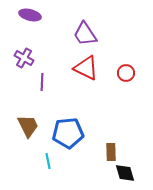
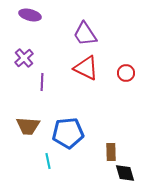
purple cross: rotated 18 degrees clockwise
brown trapezoid: rotated 120 degrees clockwise
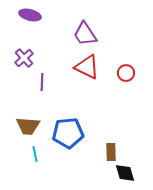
red triangle: moved 1 px right, 1 px up
cyan line: moved 13 px left, 7 px up
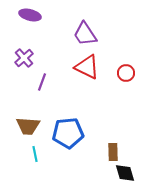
purple line: rotated 18 degrees clockwise
brown rectangle: moved 2 px right
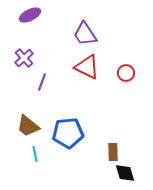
purple ellipse: rotated 40 degrees counterclockwise
brown trapezoid: rotated 35 degrees clockwise
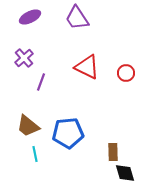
purple ellipse: moved 2 px down
purple trapezoid: moved 8 px left, 16 px up
purple line: moved 1 px left
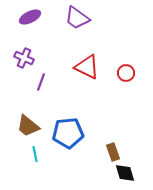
purple trapezoid: rotated 20 degrees counterclockwise
purple cross: rotated 24 degrees counterclockwise
brown rectangle: rotated 18 degrees counterclockwise
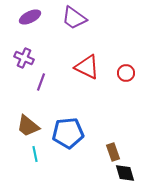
purple trapezoid: moved 3 px left
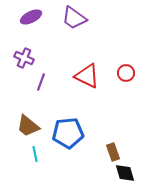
purple ellipse: moved 1 px right
red triangle: moved 9 px down
